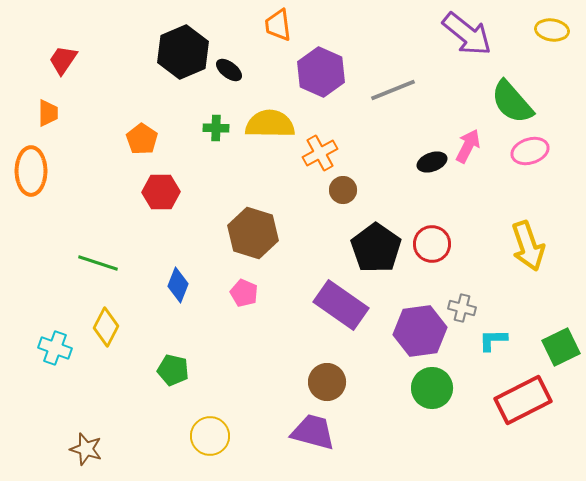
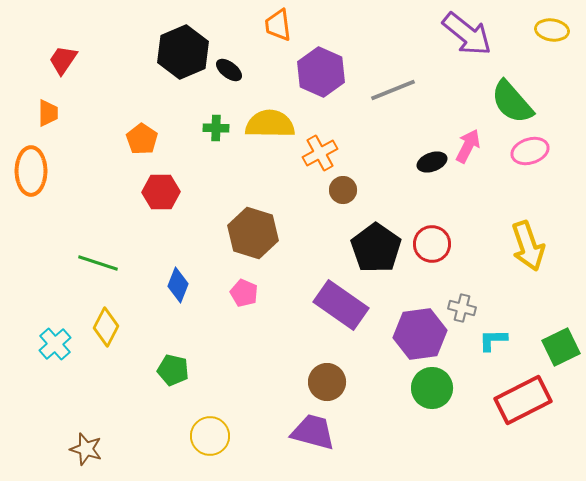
purple hexagon at (420, 331): moved 3 px down
cyan cross at (55, 348): moved 4 px up; rotated 28 degrees clockwise
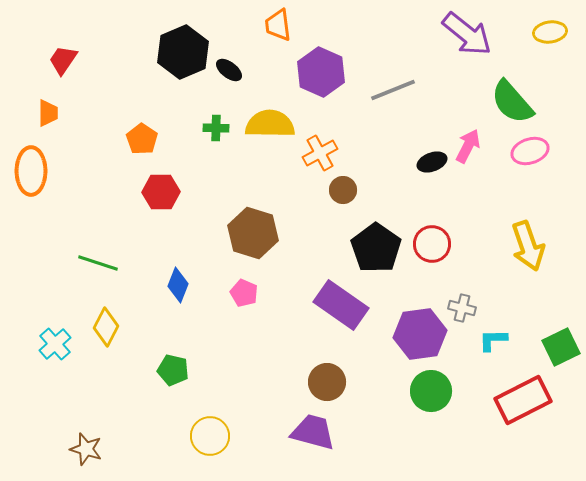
yellow ellipse at (552, 30): moved 2 px left, 2 px down; rotated 16 degrees counterclockwise
green circle at (432, 388): moved 1 px left, 3 px down
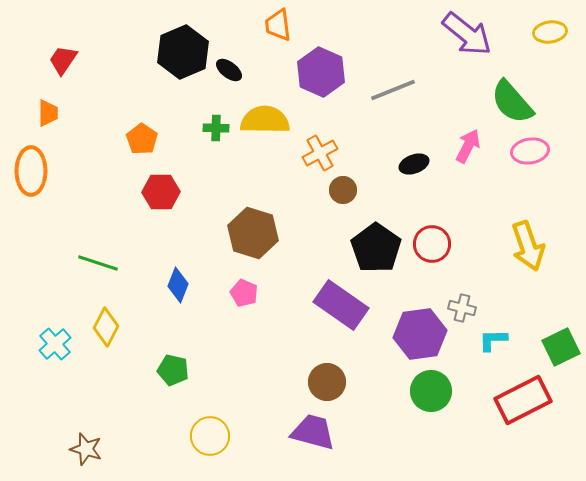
yellow semicircle at (270, 124): moved 5 px left, 4 px up
pink ellipse at (530, 151): rotated 9 degrees clockwise
black ellipse at (432, 162): moved 18 px left, 2 px down
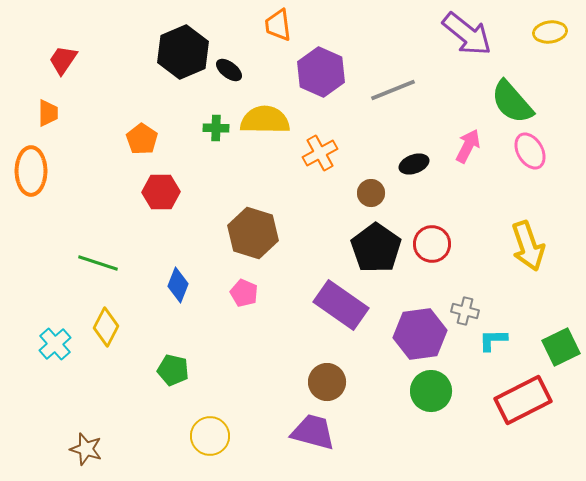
pink ellipse at (530, 151): rotated 69 degrees clockwise
brown circle at (343, 190): moved 28 px right, 3 px down
gray cross at (462, 308): moved 3 px right, 3 px down
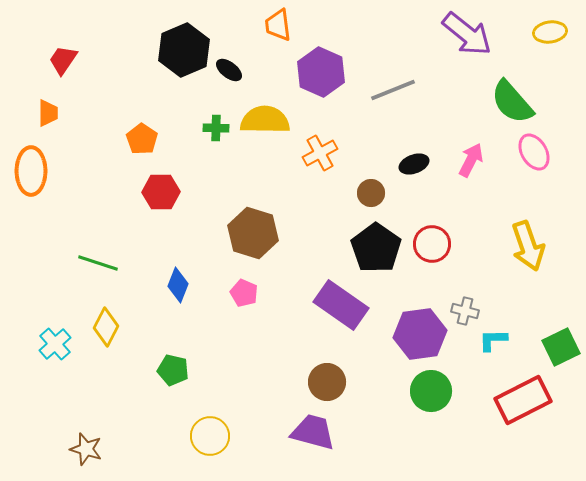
black hexagon at (183, 52): moved 1 px right, 2 px up
pink arrow at (468, 146): moved 3 px right, 14 px down
pink ellipse at (530, 151): moved 4 px right, 1 px down
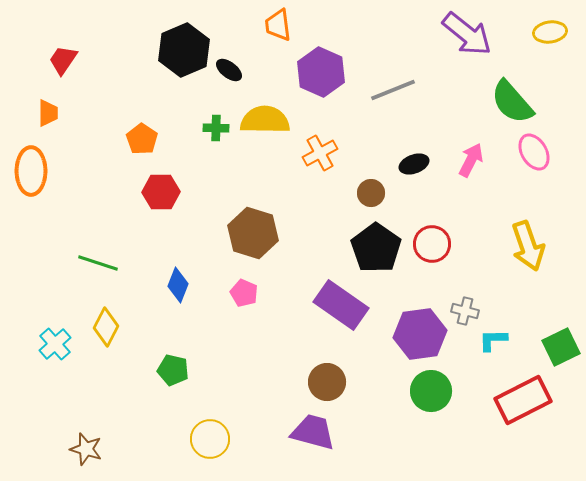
yellow circle at (210, 436): moved 3 px down
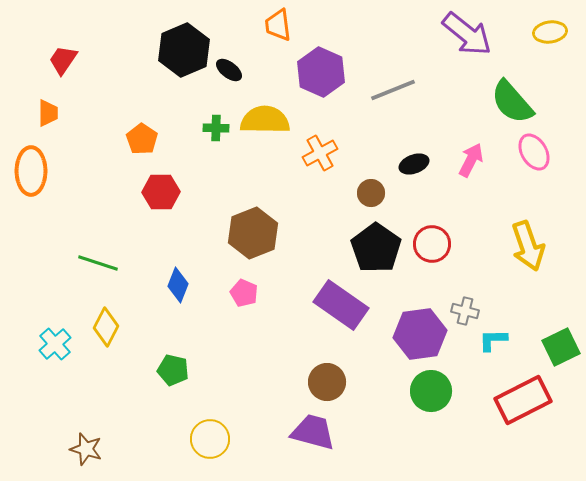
brown hexagon at (253, 233): rotated 21 degrees clockwise
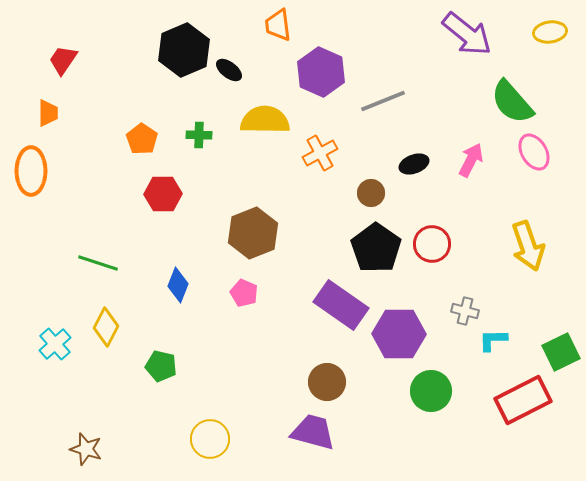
gray line at (393, 90): moved 10 px left, 11 px down
green cross at (216, 128): moved 17 px left, 7 px down
red hexagon at (161, 192): moved 2 px right, 2 px down
purple hexagon at (420, 334): moved 21 px left; rotated 9 degrees clockwise
green square at (561, 347): moved 5 px down
green pentagon at (173, 370): moved 12 px left, 4 px up
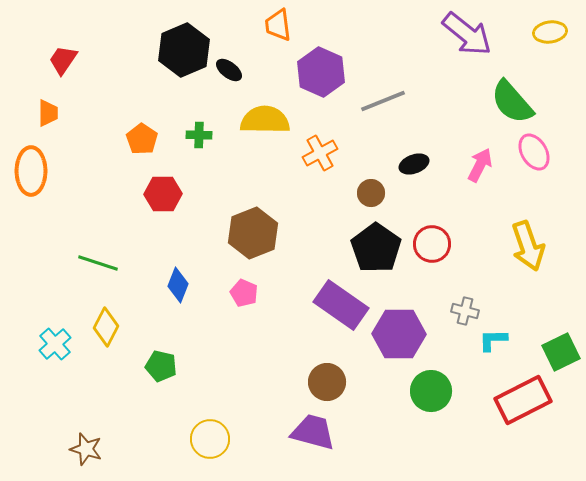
pink arrow at (471, 160): moved 9 px right, 5 px down
